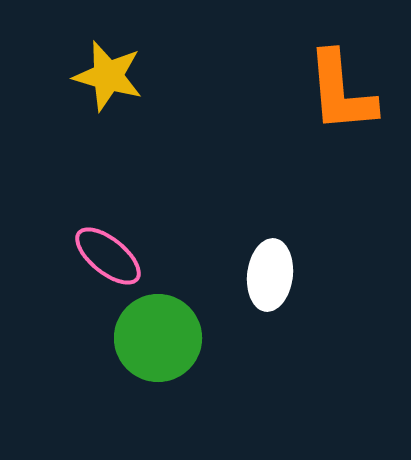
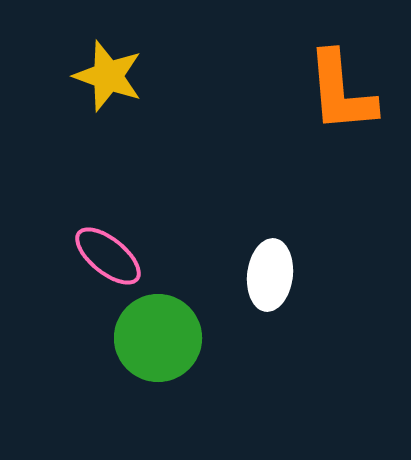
yellow star: rotated 4 degrees clockwise
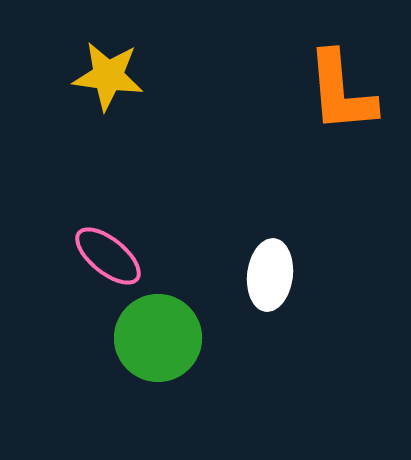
yellow star: rotated 12 degrees counterclockwise
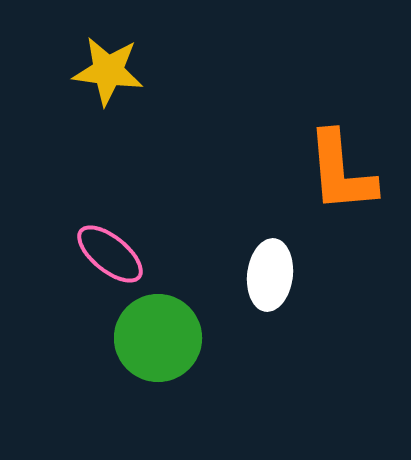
yellow star: moved 5 px up
orange L-shape: moved 80 px down
pink ellipse: moved 2 px right, 2 px up
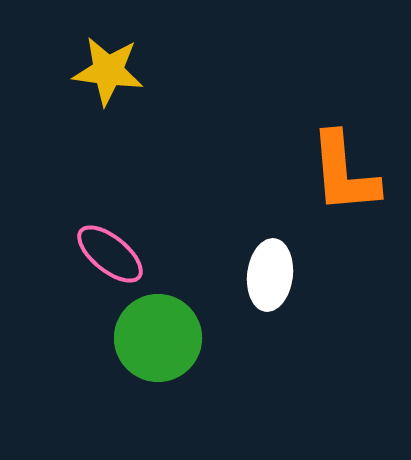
orange L-shape: moved 3 px right, 1 px down
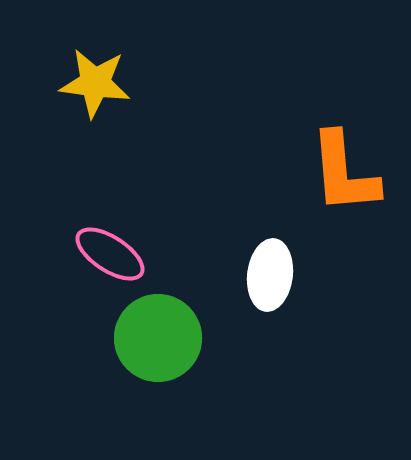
yellow star: moved 13 px left, 12 px down
pink ellipse: rotated 6 degrees counterclockwise
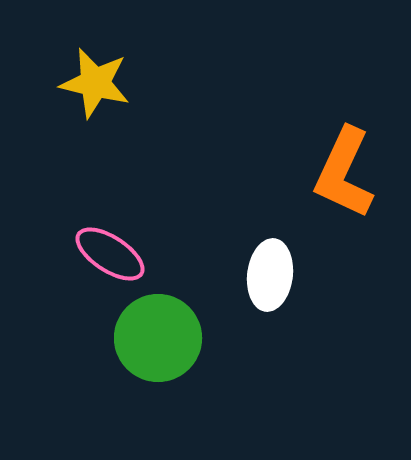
yellow star: rotated 6 degrees clockwise
orange L-shape: rotated 30 degrees clockwise
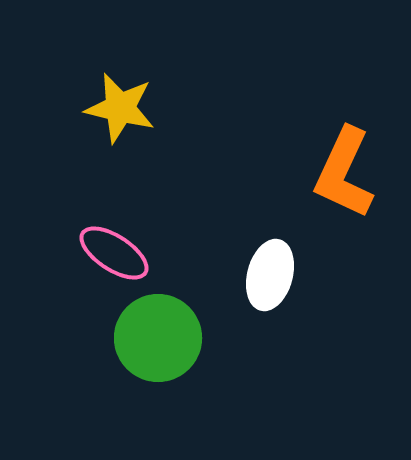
yellow star: moved 25 px right, 25 px down
pink ellipse: moved 4 px right, 1 px up
white ellipse: rotated 8 degrees clockwise
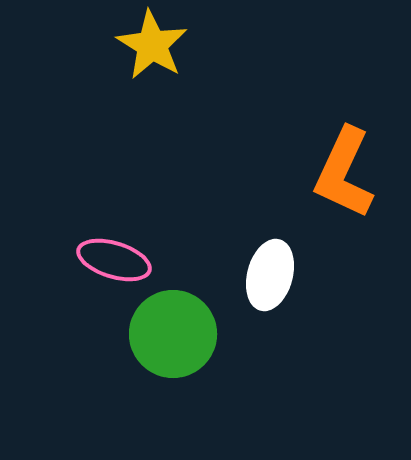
yellow star: moved 32 px right, 63 px up; rotated 18 degrees clockwise
pink ellipse: moved 7 px down; rotated 16 degrees counterclockwise
green circle: moved 15 px right, 4 px up
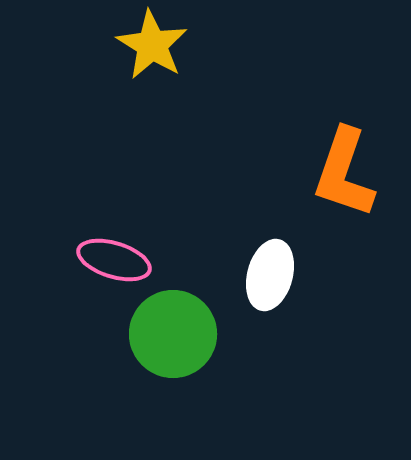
orange L-shape: rotated 6 degrees counterclockwise
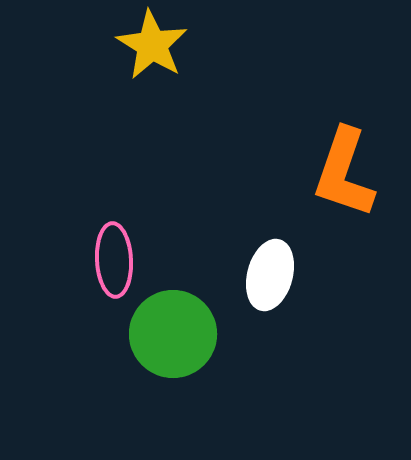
pink ellipse: rotated 70 degrees clockwise
